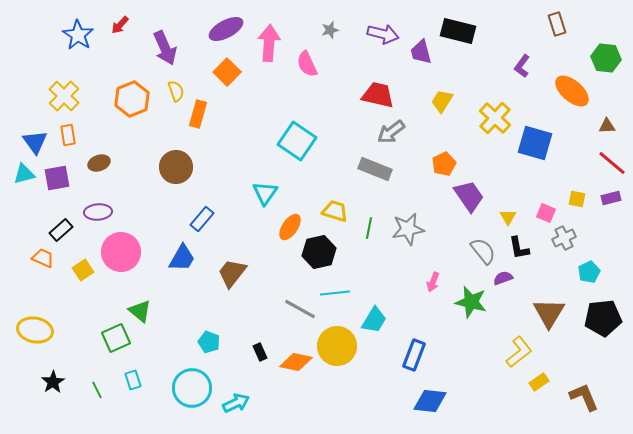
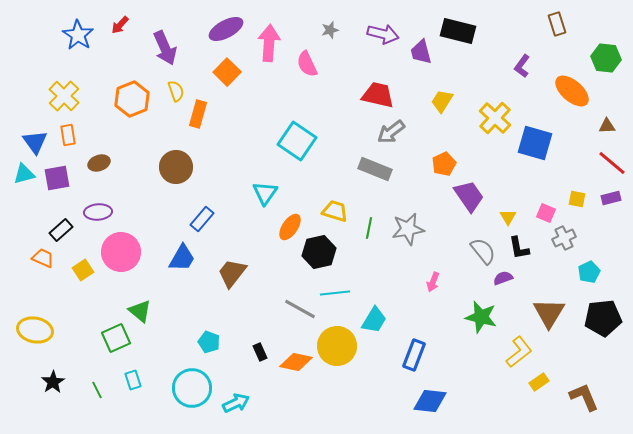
green star at (471, 302): moved 10 px right, 15 px down
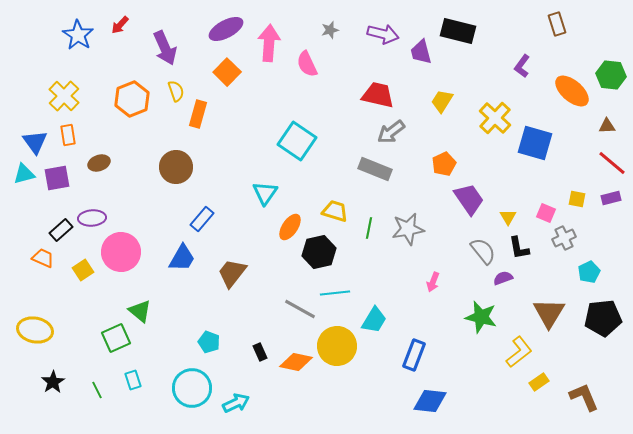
green hexagon at (606, 58): moved 5 px right, 17 px down
purple trapezoid at (469, 196): moved 3 px down
purple ellipse at (98, 212): moved 6 px left, 6 px down
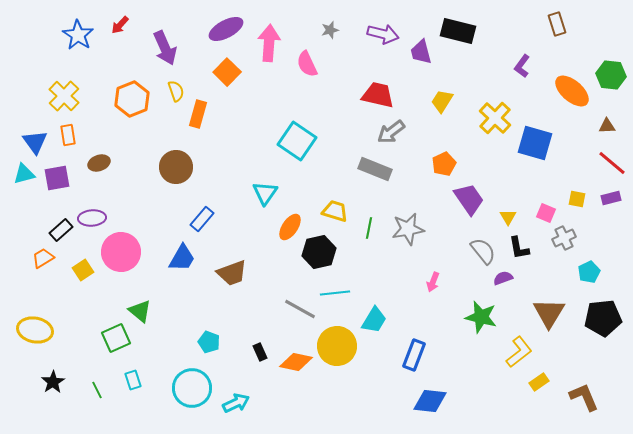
orange trapezoid at (43, 258): rotated 55 degrees counterclockwise
brown trapezoid at (232, 273): rotated 148 degrees counterclockwise
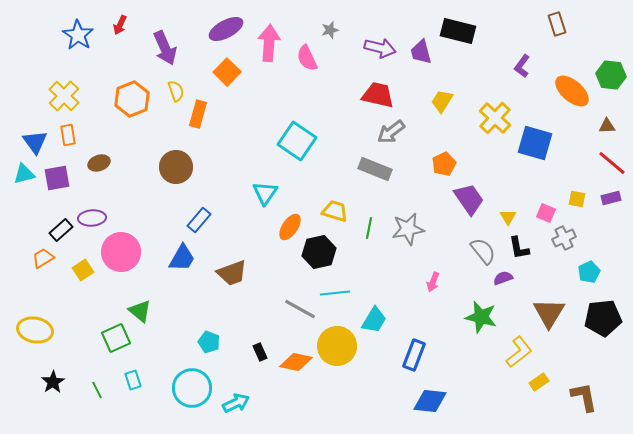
red arrow at (120, 25): rotated 18 degrees counterclockwise
purple arrow at (383, 34): moved 3 px left, 14 px down
pink semicircle at (307, 64): moved 6 px up
blue rectangle at (202, 219): moved 3 px left, 1 px down
brown L-shape at (584, 397): rotated 12 degrees clockwise
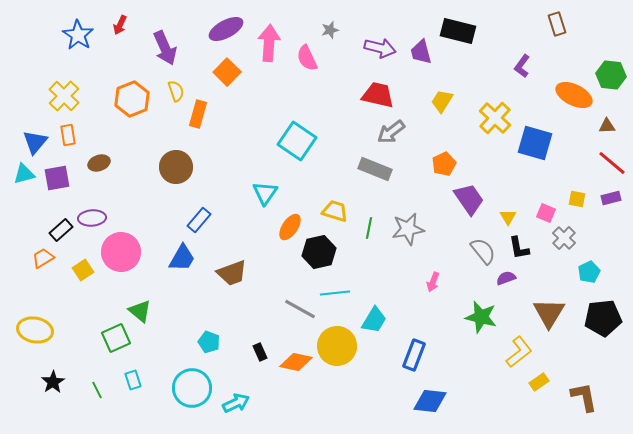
orange ellipse at (572, 91): moved 2 px right, 4 px down; rotated 15 degrees counterclockwise
blue triangle at (35, 142): rotated 16 degrees clockwise
gray cross at (564, 238): rotated 20 degrees counterclockwise
purple semicircle at (503, 278): moved 3 px right
